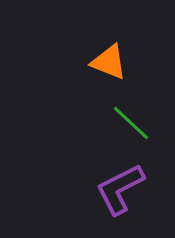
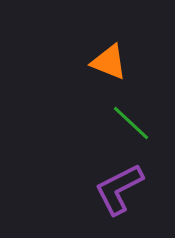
purple L-shape: moved 1 px left
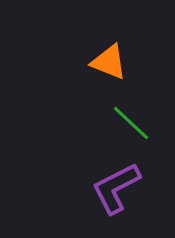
purple L-shape: moved 3 px left, 1 px up
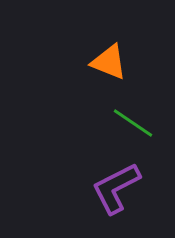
green line: moved 2 px right; rotated 9 degrees counterclockwise
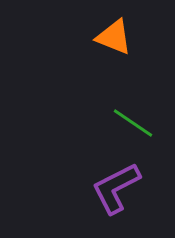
orange triangle: moved 5 px right, 25 px up
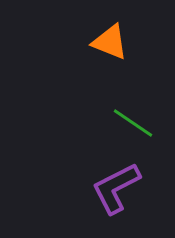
orange triangle: moved 4 px left, 5 px down
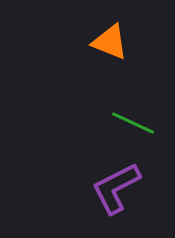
green line: rotated 9 degrees counterclockwise
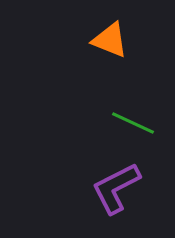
orange triangle: moved 2 px up
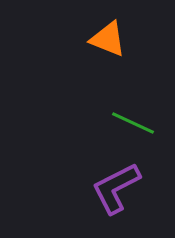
orange triangle: moved 2 px left, 1 px up
